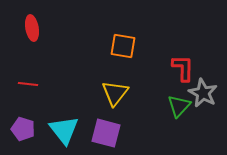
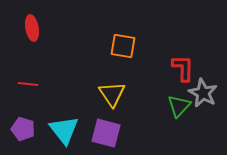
yellow triangle: moved 3 px left, 1 px down; rotated 12 degrees counterclockwise
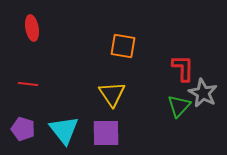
purple square: rotated 16 degrees counterclockwise
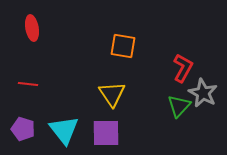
red L-shape: rotated 28 degrees clockwise
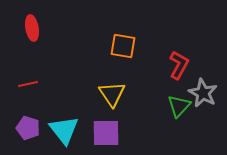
red L-shape: moved 4 px left, 3 px up
red line: rotated 18 degrees counterclockwise
purple pentagon: moved 5 px right, 1 px up
